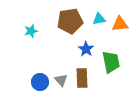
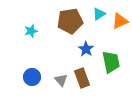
cyan triangle: moved 5 px up; rotated 24 degrees counterclockwise
orange triangle: moved 3 px up; rotated 18 degrees counterclockwise
brown rectangle: rotated 18 degrees counterclockwise
blue circle: moved 8 px left, 5 px up
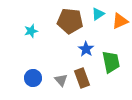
cyan triangle: moved 1 px left
brown pentagon: rotated 15 degrees clockwise
blue circle: moved 1 px right, 1 px down
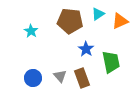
cyan star: rotated 24 degrees counterclockwise
gray triangle: moved 1 px left, 4 px up
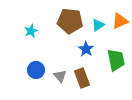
cyan triangle: moved 11 px down
cyan star: rotated 16 degrees clockwise
green trapezoid: moved 5 px right, 2 px up
blue circle: moved 3 px right, 8 px up
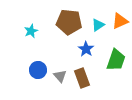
brown pentagon: moved 1 px left, 1 px down
green trapezoid: rotated 30 degrees clockwise
blue circle: moved 2 px right
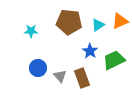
cyan star: rotated 24 degrees clockwise
blue star: moved 4 px right, 2 px down
green trapezoid: moved 2 px left; rotated 135 degrees counterclockwise
blue circle: moved 2 px up
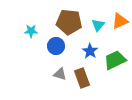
cyan triangle: rotated 16 degrees counterclockwise
green trapezoid: moved 1 px right
blue circle: moved 18 px right, 22 px up
gray triangle: moved 2 px up; rotated 32 degrees counterclockwise
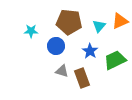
cyan triangle: moved 1 px right, 1 px down
gray triangle: moved 2 px right, 3 px up
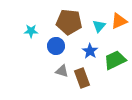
orange triangle: moved 1 px left
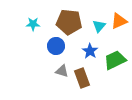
cyan star: moved 2 px right, 7 px up
